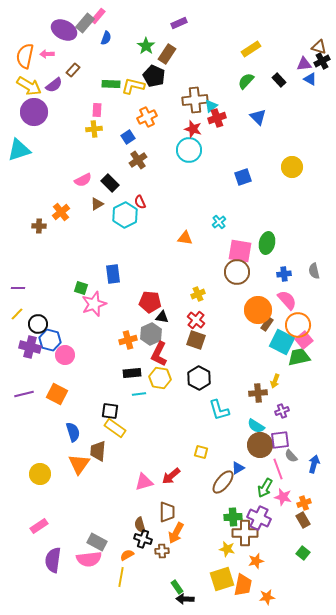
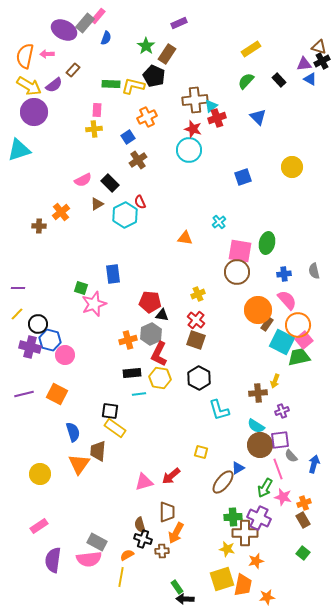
black triangle at (162, 317): moved 2 px up
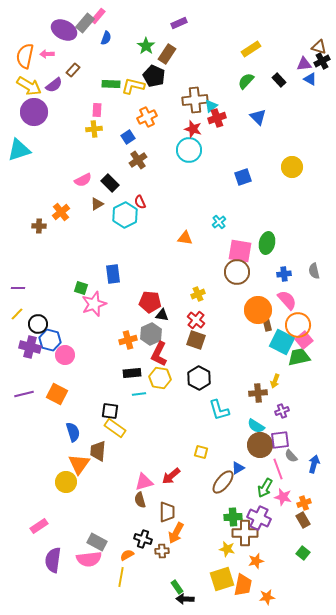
brown rectangle at (267, 324): rotated 48 degrees counterclockwise
yellow circle at (40, 474): moved 26 px right, 8 px down
brown semicircle at (140, 525): moved 25 px up
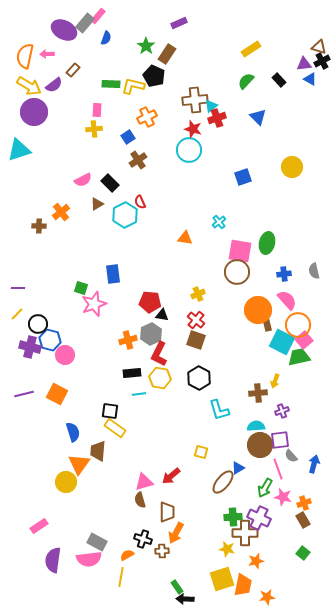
cyan semicircle at (256, 426): rotated 144 degrees clockwise
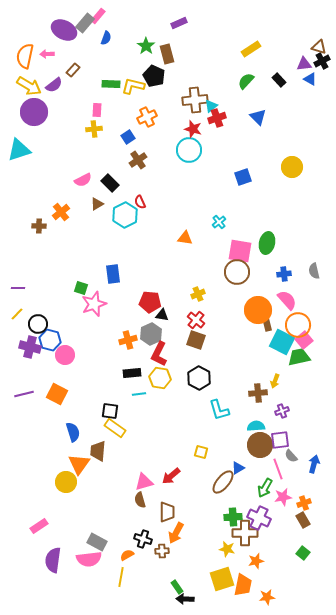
brown rectangle at (167, 54): rotated 48 degrees counterclockwise
pink star at (283, 497): rotated 24 degrees counterclockwise
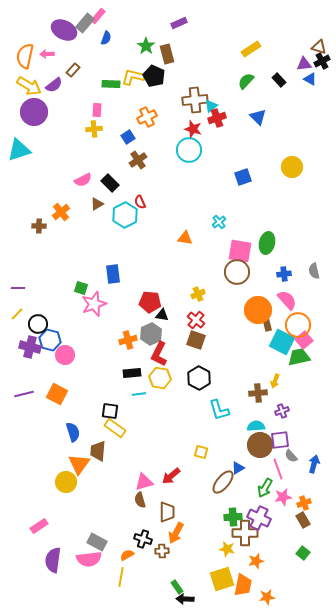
yellow L-shape at (133, 86): moved 9 px up
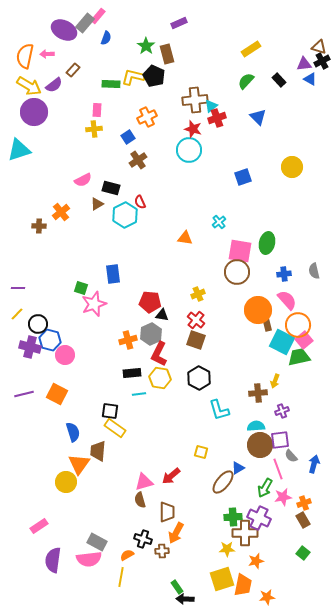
black rectangle at (110, 183): moved 1 px right, 5 px down; rotated 30 degrees counterclockwise
yellow star at (227, 549): rotated 14 degrees counterclockwise
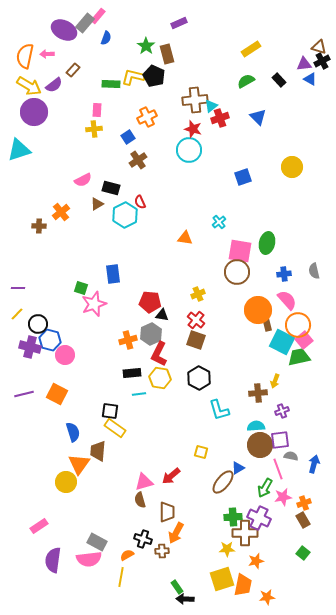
green semicircle at (246, 81): rotated 18 degrees clockwise
red cross at (217, 118): moved 3 px right
gray semicircle at (291, 456): rotated 144 degrees clockwise
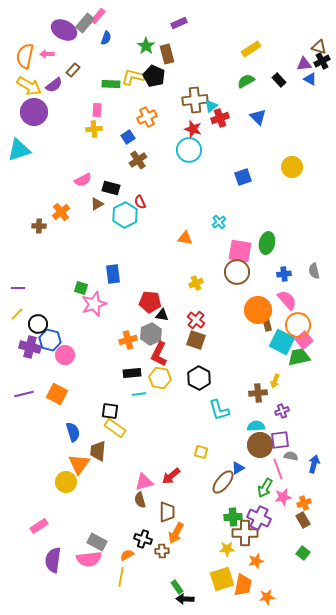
yellow cross at (198, 294): moved 2 px left, 11 px up
